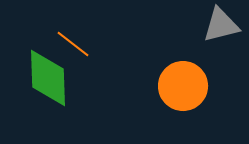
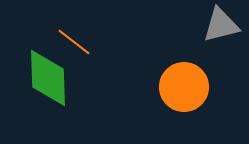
orange line: moved 1 px right, 2 px up
orange circle: moved 1 px right, 1 px down
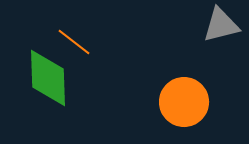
orange circle: moved 15 px down
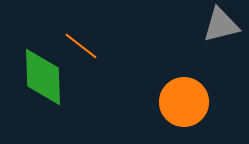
orange line: moved 7 px right, 4 px down
green diamond: moved 5 px left, 1 px up
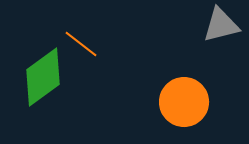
orange line: moved 2 px up
green diamond: rotated 56 degrees clockwise
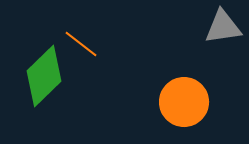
gray triangle: moved 2 px right, 2 px down; rotated 6 degrees clockwise
green diamond: moved 1 px right, 1 px up; rotated 8 degrees counterclockwise
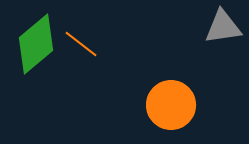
green diamond: moved 8 px left, 32 px up; rotated 4 degrees clockwise
orange circle: moved 13 px left, 3 px down
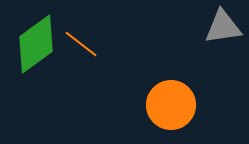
green diamond: rotated 4 degrees clockwise
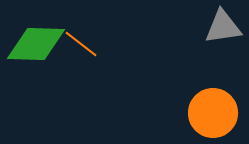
green diamond: rotated 38 degrees clockwise
orange circle: moved 42 px right, 8 px down
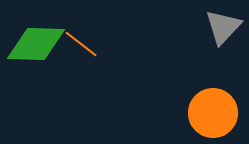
gray triangle: rotated 39 degrees counterclockwise
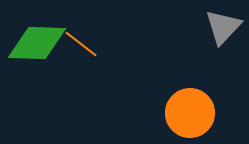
green diamond: moved 1 px right, 1 px up
orange circle: moved 23 px left
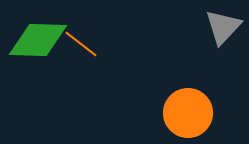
green diamond: moved 1 px right, 3 px up
orange circle: moved 2 px left
